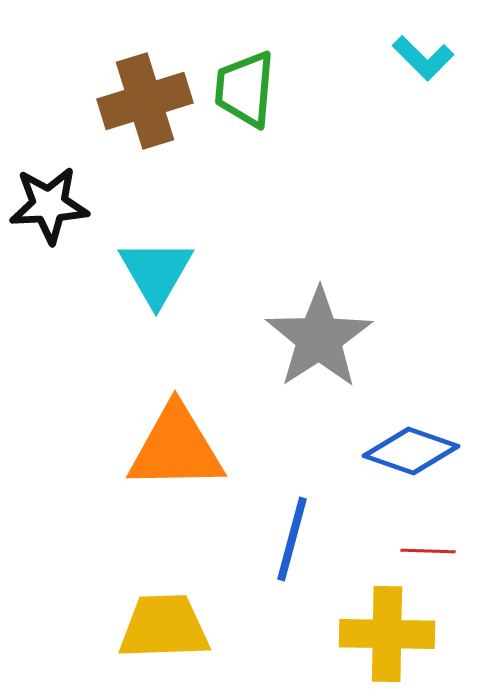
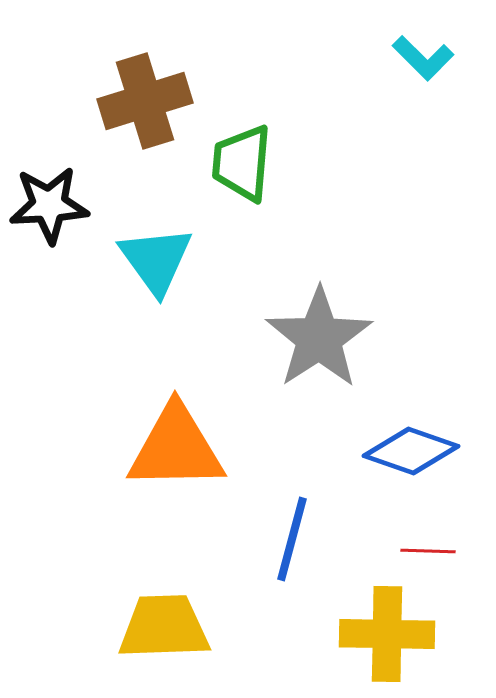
green trapezoid: moved 3 px left, 74 px down
cyan triangle: moved 12 px up; rotated 6 degrees counterclockwise
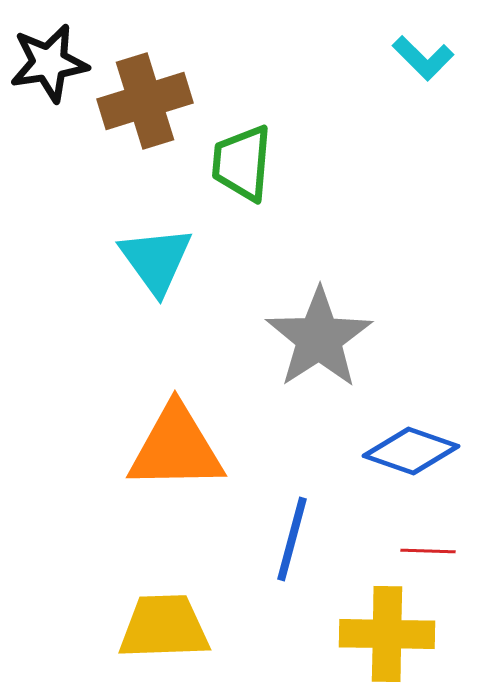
black star: moved 142 px up; rotated 6 degrees counterclockwise
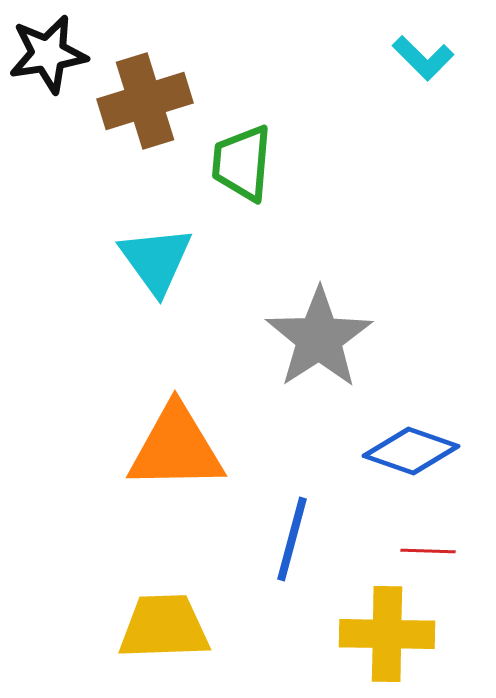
black star: moved 1 px left, 9 px up
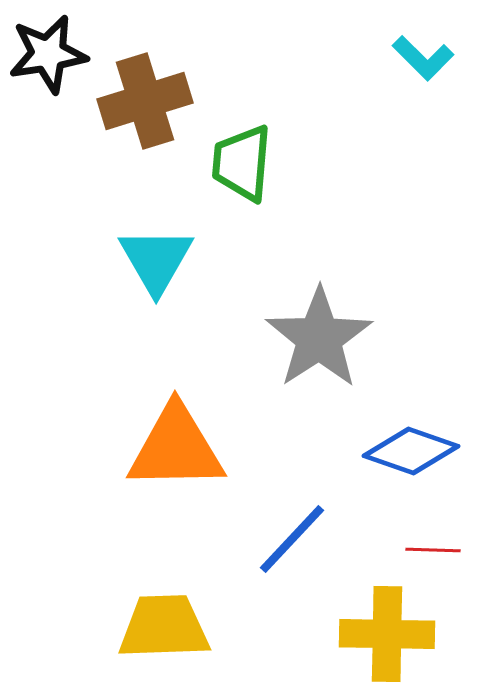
cyan triangle: rotated 6 degrees clockwise
blue line: rotated 28 degrees clockwise
red line: moved 5 px right, 1 px up
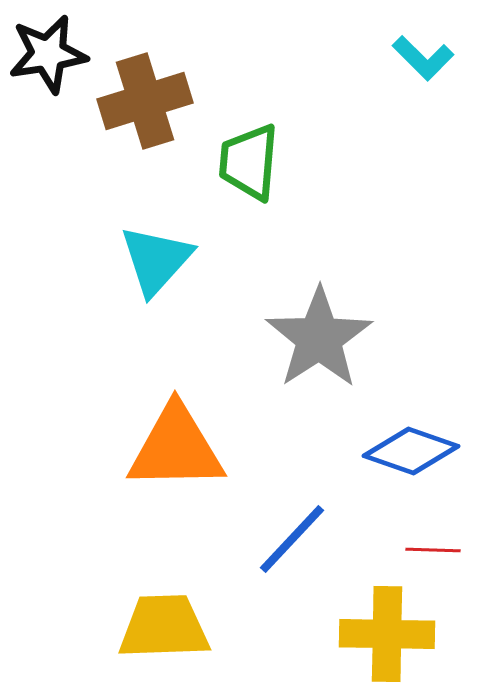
green trapezoid: moved 7 px right, 1 px up
cyan triangle: rotated 12 degrees clockwise
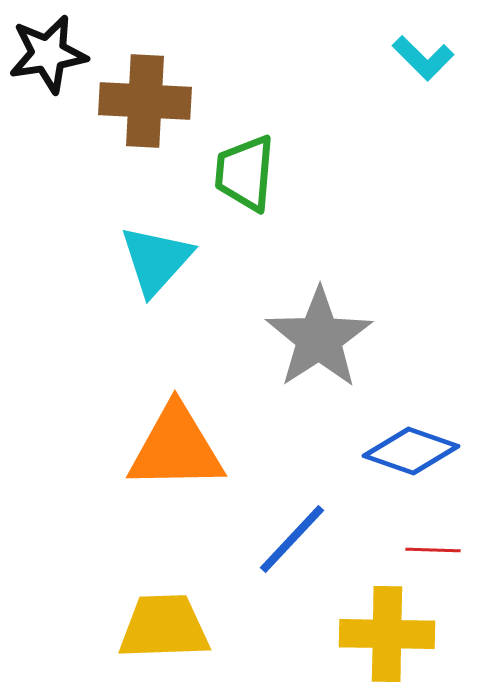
brown cross: rotated 20 degrees clockwise
green trapezoid: moved 4 px left, 11 px down
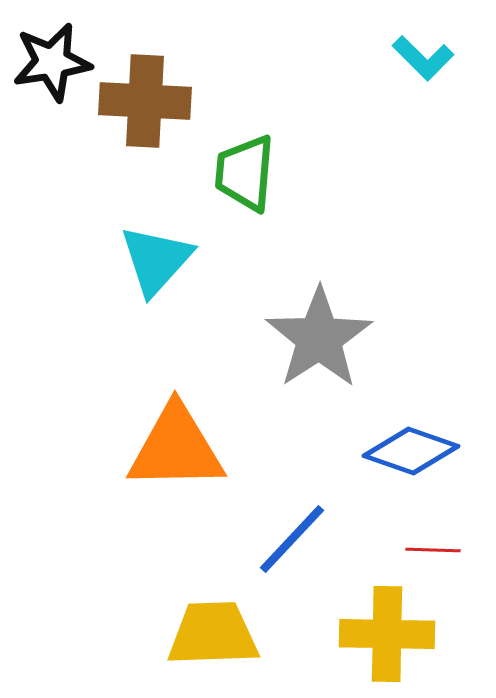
black star: moved 4 px right, 8 px down
yellow trapezoid: moved 49 px right, 7 px down
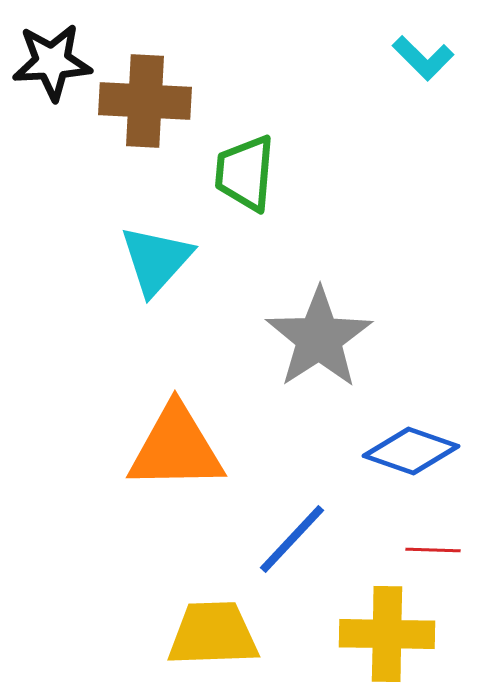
black star: rotated 6 degrees clockwise
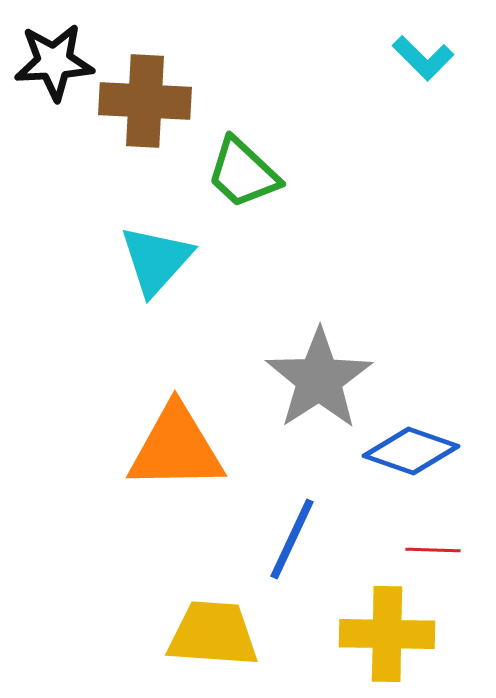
black star: moved 2 px right
green trapezoid: moved 2 px left; rotated 52 degrees counterclockwise
gray star: moved 41 px down
blue line: rotated 18 degrees counterclockwise
yellow trapezoid: rotated 6 degrees clockwise
